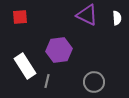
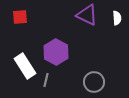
purple hexagon: moved 3 px left, 2 px down; rotated 25 degrees counterclockwise
gray line: moved 1 px left, 1 px up
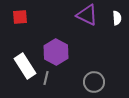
gray line: moved 2 px up
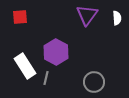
purple triangle: rotated 40 degrees clockwise
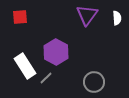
gray line: rotated 32 degrees clockwise
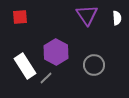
purple triangle: rotated 10 degrees counterclockwise
gray circle: moved 17 px up
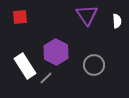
white semicircle: moved 3 px down
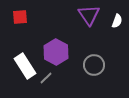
purple triangle: moved 2 px right
white semicircle: rotated 24 degrees clockwise
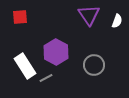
gray line: rotated 16 degrees clockwise
